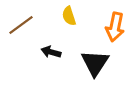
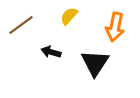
yellow semicircle: rotated 60 degrees clockwise
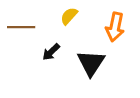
brown line: moved 2 px down; rotated 36 degrees clockwise
black arrow: rotated 60 degrees counterclockwise
black triangle: moved 4 px left
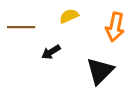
yellow semicircle: rotated 24 degrees clockwise
black arrow: rotated 12 degrees clockwise
black triangle: moved 9 px right, 8 px down; rotated 12 degrees clockwise
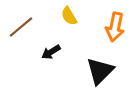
yellow semicircle: rotated 96 degrees counterclockwise
brown line: rotated 40 degrees counterclockwise
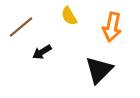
orange arrow: moved 3 px left
black arrow: moved 9 px left
black triangle: moved 1 px left, 1 px up
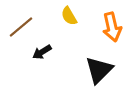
orange arrow: rotated 24 degrees counterclockwise
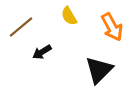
orange arrow: rotated 16 degrees counterclockwise
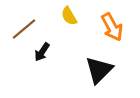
brown line: moved 3 px right, 2 px down
black arrow: rotated 24 degrees counterclockwise
